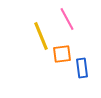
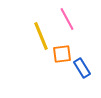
blue rectangle: rotated 24 degrees counterclockwise
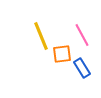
pink line: moved 15 px right, 16 px down
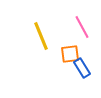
pink line: moved 8 px up
orange square: moved 8 px right
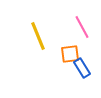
yellow line: moved 3 px left
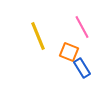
orange square: moved 1 px left, 2 px up; rotated 30 degrees clockwise
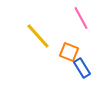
pink line: moved 1 px left, 9 px up
yellow line: rotated 20 degrees counterclockwise
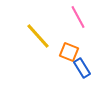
pink line: moved 3 px left, 1 px up
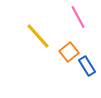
orange square: rotated 30 degrees clockwise
blue rectangle: moved 5 px right, 2 px up
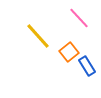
pink line: moved 1 px right, 1 px down; rotated 15 degrees counterclockwise
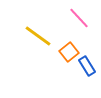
yellow line: rotated 12 degrees counterclockwise
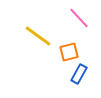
orange square: rotated 24 degrees clockwise
blue rectangle: moved 8 px left, 8 px down; rotated 60 degrees clockwise
